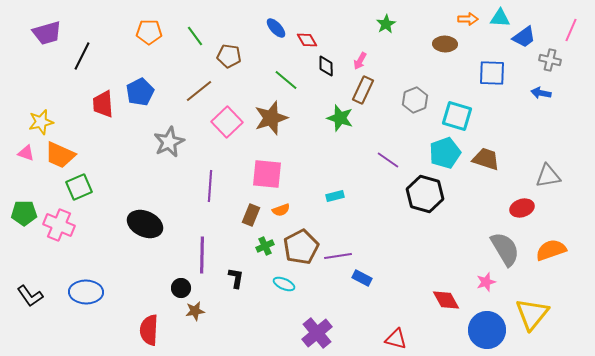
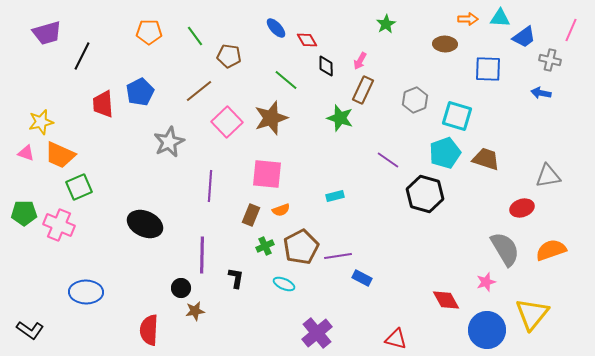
blue square at (492, 73): moved 4 px left, 4 px up
black L-shape at (30, 296): moved 34 px down; rotated 20 degrees counterclockwise
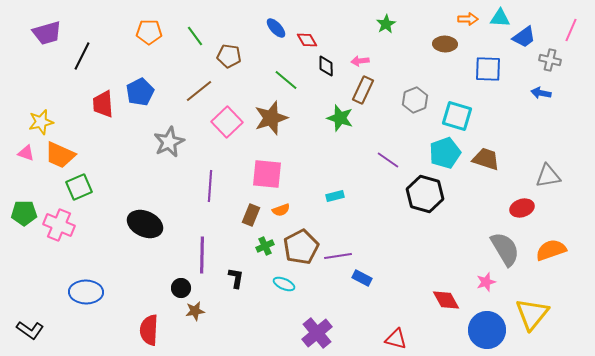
pink arrow at (360, 61): rotated 54 degrees clockwise
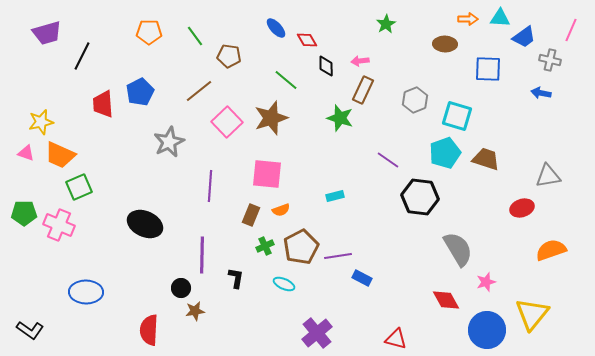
black hexagon at (425, 194): moved 5 px left, 3 px down; rotated 9 degrees counterclockwise
gray semicircle at (505, 249): moved 47 px left
